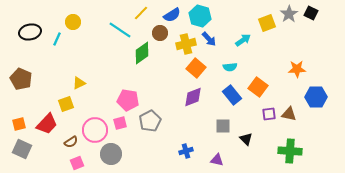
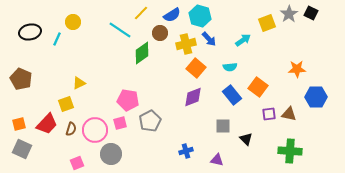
brown semicircle at (71, 142): moved 13 px up; rotated 40 degrees counterclockwise
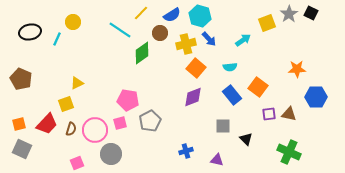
yellow triangle at (79, 83): moved 2 px left
green cross at (290, 151): moved 1 px left, 1 px down; rotated 20 degrees clockwise
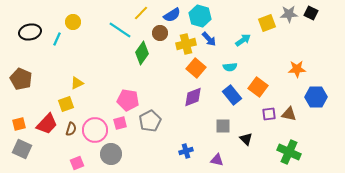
gray star at (289, 14): rotated 30 degrees clockwise
green diamond at (142, 53): rotated 20 degrees counterclockwise
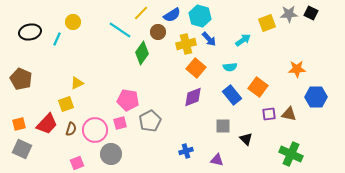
brown circle at (160, 33): moved 2 px left, 1 px up
green cross at (289, 152): moved 2 px right, 2 px down
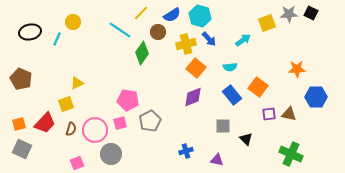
red trapezoid at (47, 124): moved 2 px left, 1 px up
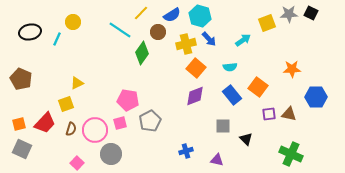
orange star at (297, 69): moved 5 px left
purple diamond at (193, 97): moved 2 px right, 1 px up
pink square at (77, 163): rotated 24 degrees counterclockwise
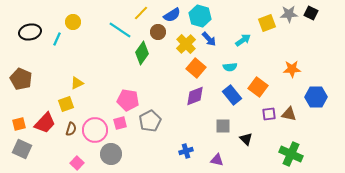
yellow cross at (186, 44): rotated 30 degrees counterclockwise
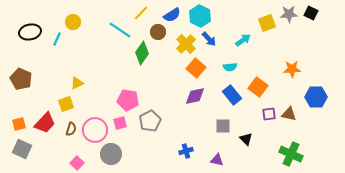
cyan hexagon at (200, 16): rotated 10 degrees clockwise
purple diamond at (195, 96): rotated 10 degrees clockwise
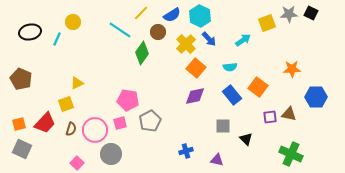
purple square at (269, 114): moved 1 px right, 3 px down
